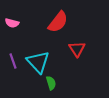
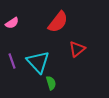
pink semicircle: rotated 48 degrees counterclockwise
red triangle: rotated 24 degrees clockwise
purple line: moved 1 px left
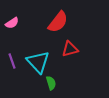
red triangle: moved 7 px left; rotated 24 degrees clockwise
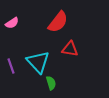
red triangle: rotated 24 degrees clockwise
purple line: moved 1 px left, 5 px down
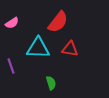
cyan triangle: moved 14 px up; rotated 45 degrees counterclockwise
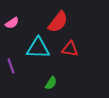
green semicircle: rotated 48 degrees clockwise
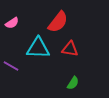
purple line: rotated 42 degrees counterclockwise
green semicircle: moved 22 px right
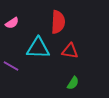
red semicircle: rotated 35 degrees counterclockwise
red triangle: moved 2 px down
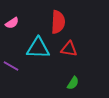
red triangle: moved 1 px left, 2 px up
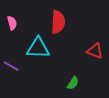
pink semicircle: rotated 72 degrees counterclockwise
red triangle: moved 26 px right, 2 px down; rotated 12 degrees clockwise
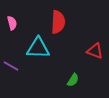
green semicircle: moved 3 px up
